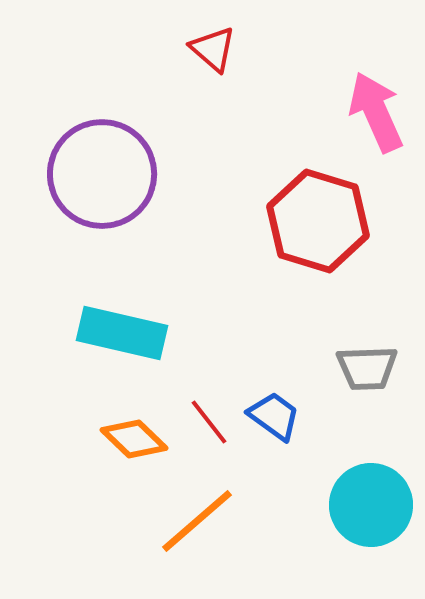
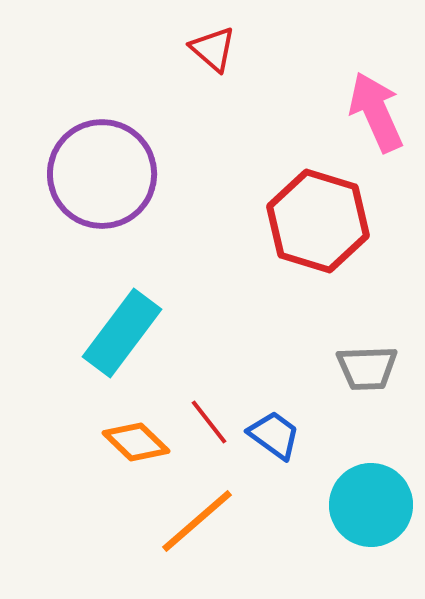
cyan rectangle: rotated 66 degrees counterclockwise
blue trapezoid: moved 19 px down
orange diamond: moved 2 px right, 3 px down
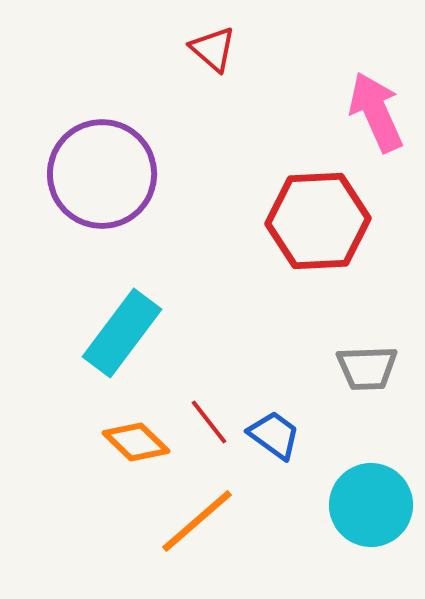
red hexagon: rotated 20 degrees counterclockwise
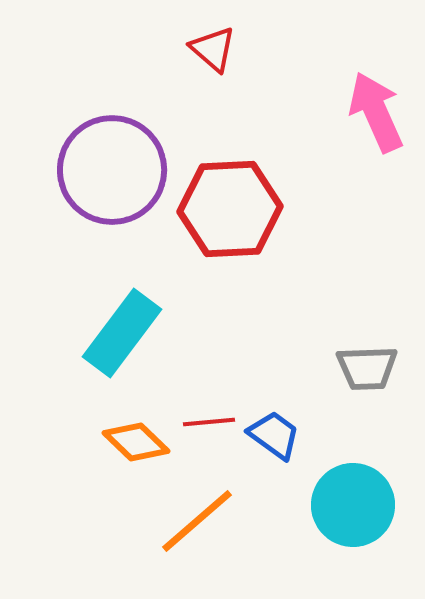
purple circle: moved 10 px right, 4 px up
red hexagon: moved 88 px left, 12 px up
red line: rotated 57 degrees counterclockwise
cyan circle: moved 18 px left
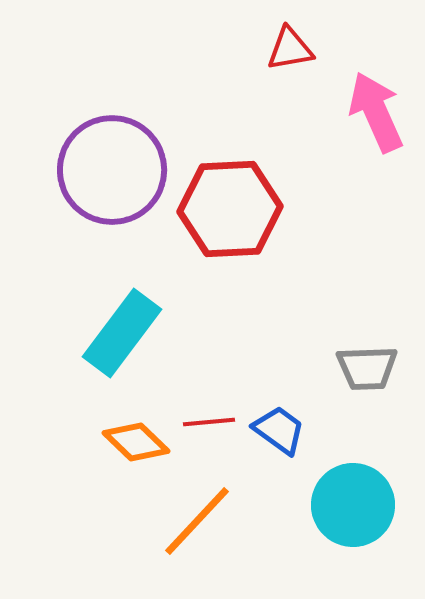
red triangle: moved 77 px right; rotated 51 degrees counterclockwise
blue trapezoid: moved 5 px right, 5 px up
orange line: rotated 6 degrees counterclockwise
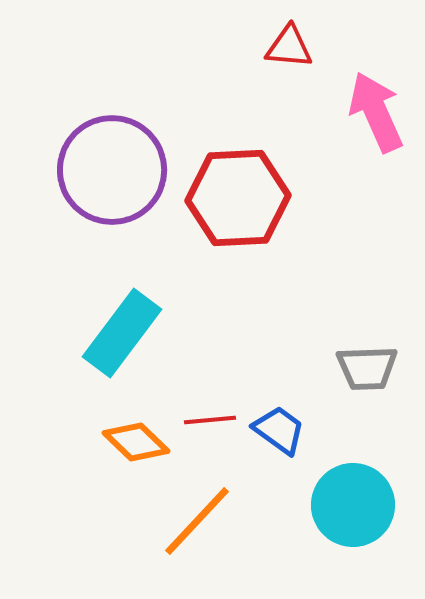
red triangle: moved 1 px left, 2 px up; rotated 15 degrees clockwise
red hexagon: moved 8 px right, 11 px up
red line: moved 1 px right, 2 px up
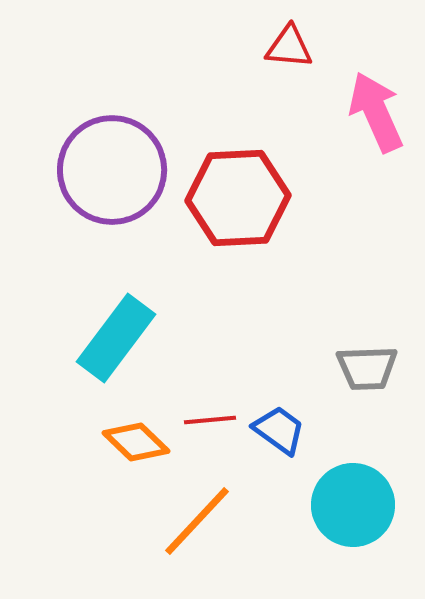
cyan rectangle: moved 6 px left, 5 px down
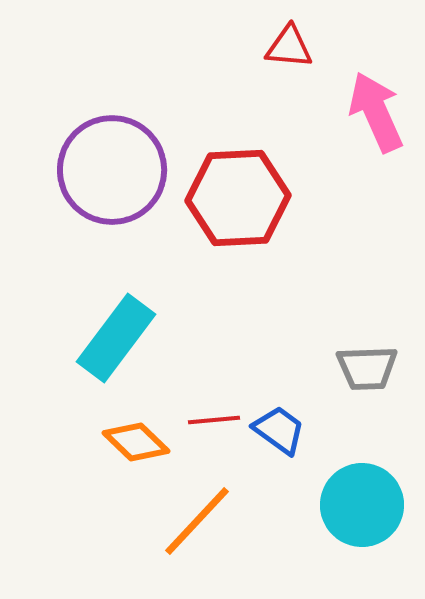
red line: moved 4 px right
cyan circle: moved 9 px right
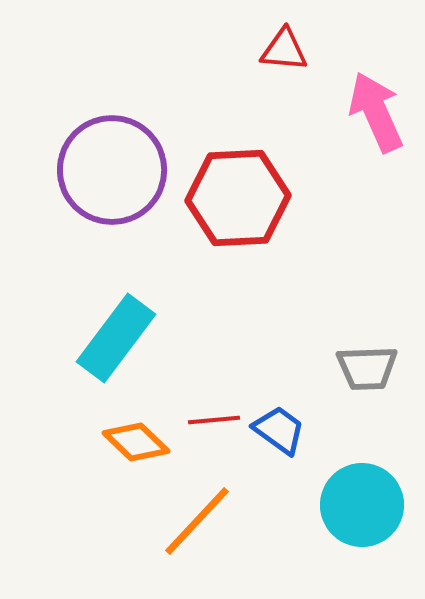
red triangle: moved 5 px left, 3 px down
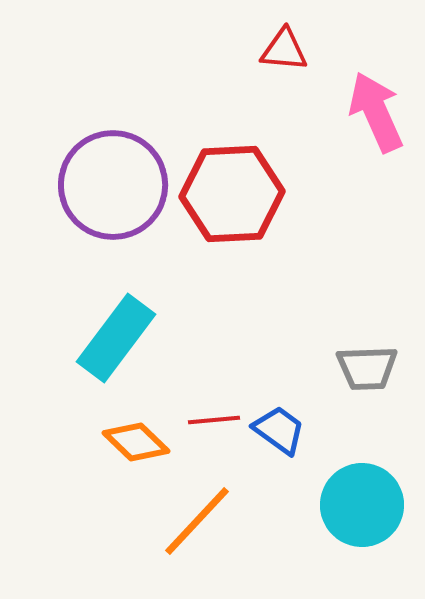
purple circle: moved 1 px right, 15 px down
red hexagon: moved 6 px left, 4 px up
